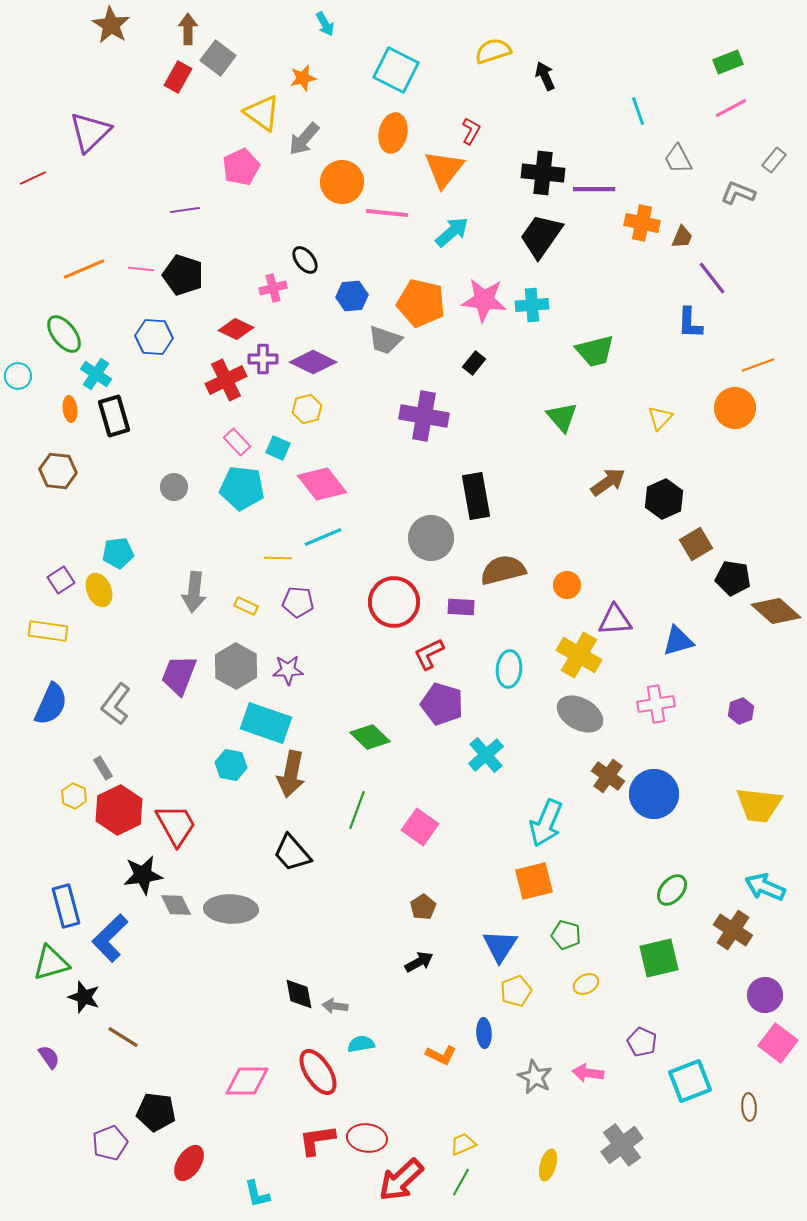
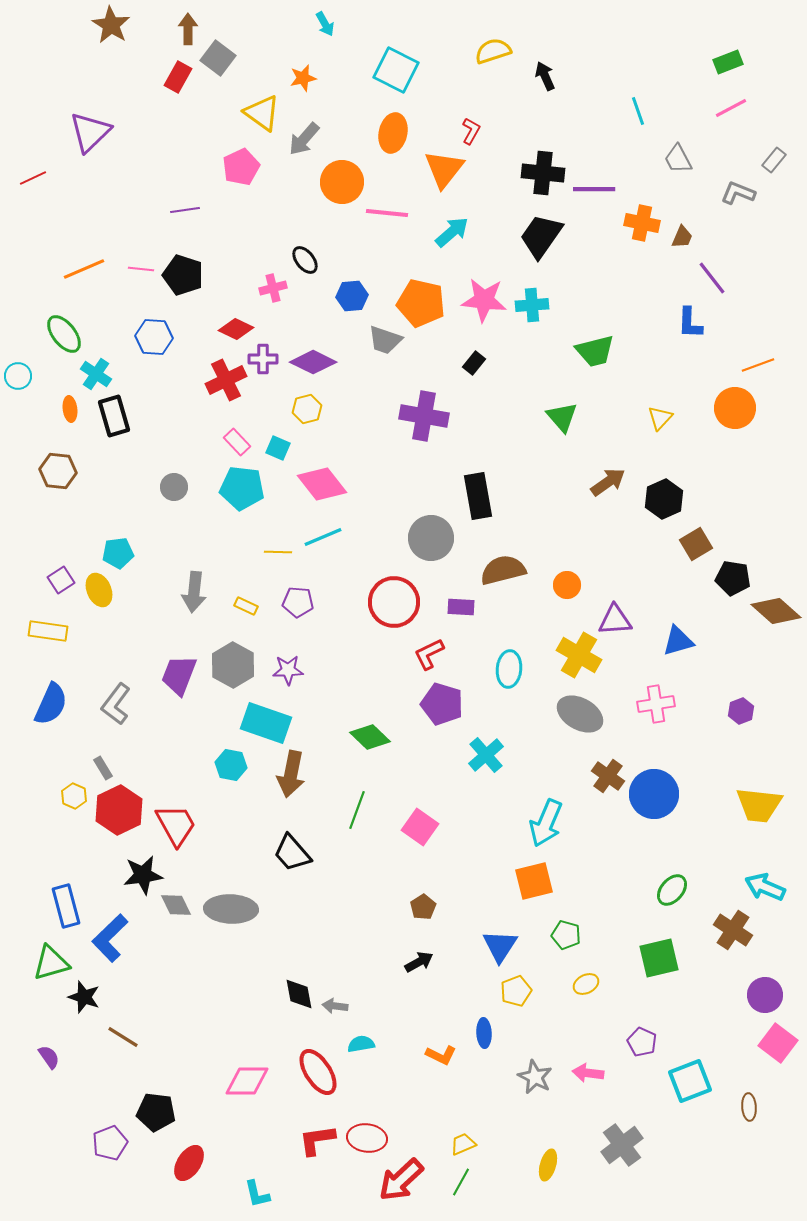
black rectangle at (476, 496): moved 2 px right
yellow line at (278, 558): moved 6 px up
gray hexagon at (236, 666): moved 3 px left, 1 px up
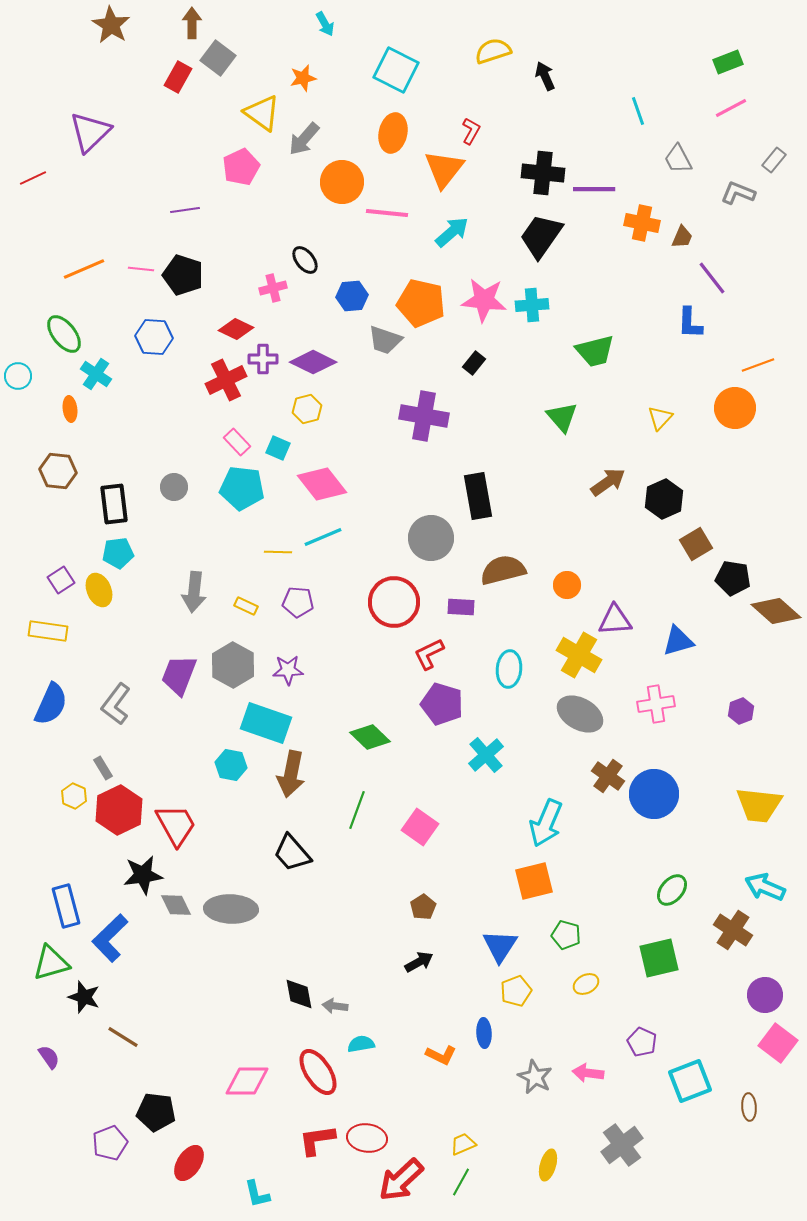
brown arrow at (188, 29): moved 4 px right, 6 px up
black rectangle at (114, 416): moved 88 px down; rotated 9 degrees clockwise
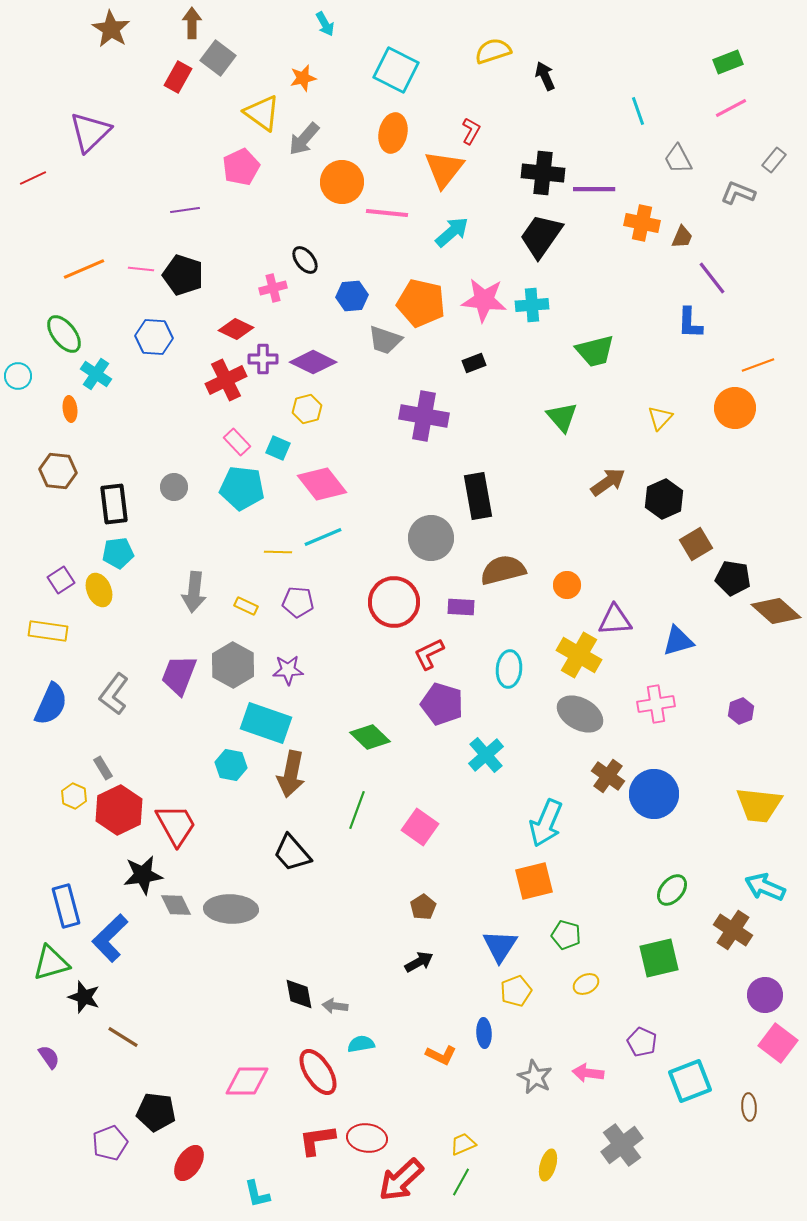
brown star at (111, 25): moved 4 px down
black rectangle at (474, 363): rotated 30 degrees clockwise
gray L-shape at (116, 704): moved 2 px left, 10 px up
